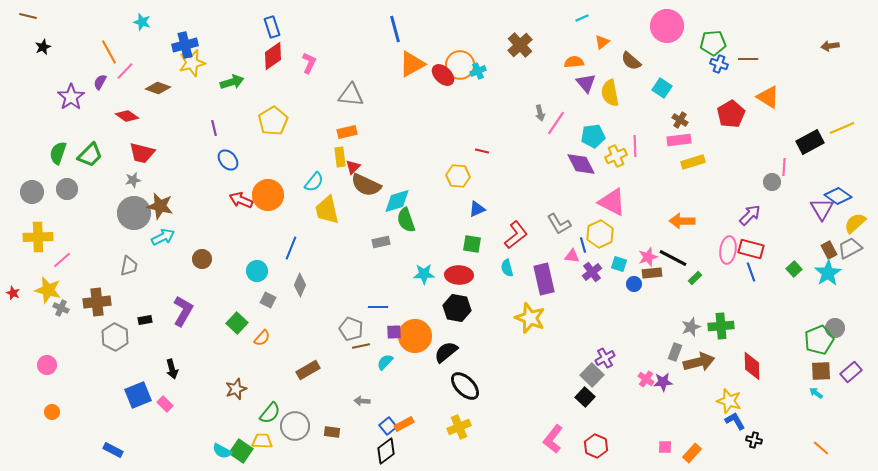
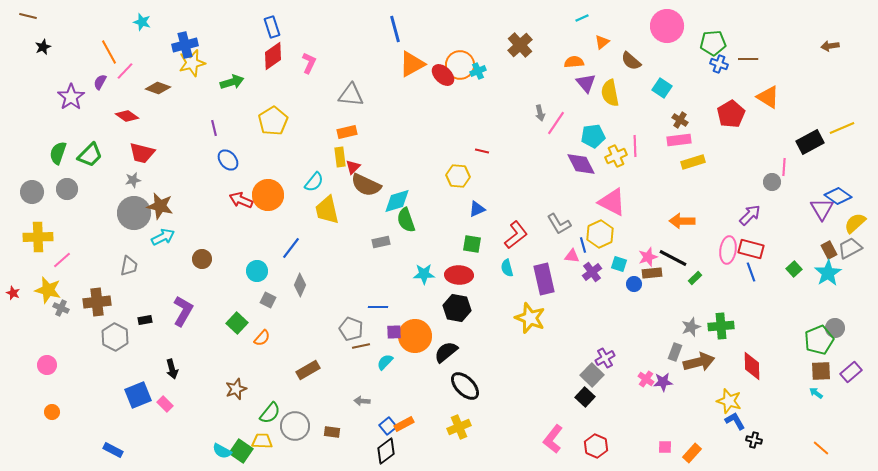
blue line at (291, 248): rotated 15 degrees clockwise
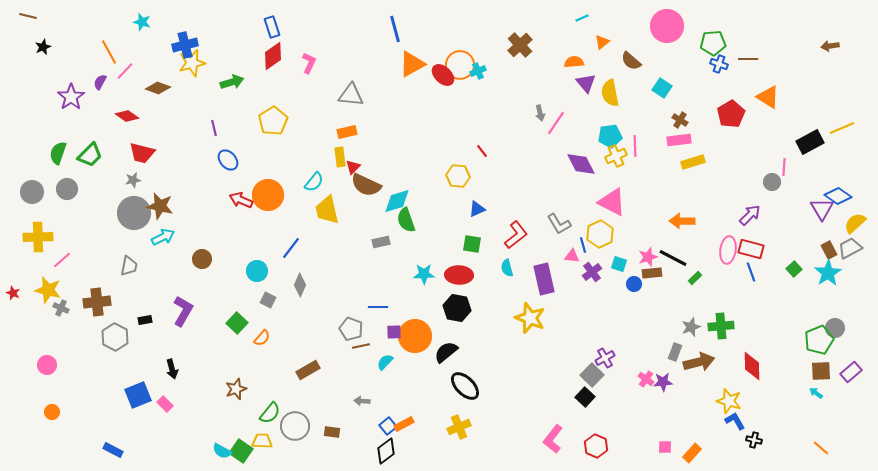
cyan pentagon at (593, 136): moved 17 px right
red line at (482, 151): rotated 40 degrees clockwise
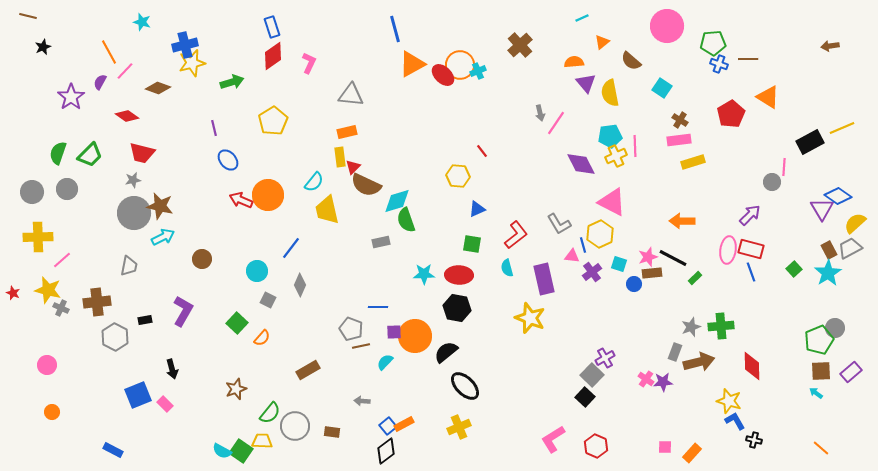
pink L-shape at (553, 439): rotated 20 degrees clockwise
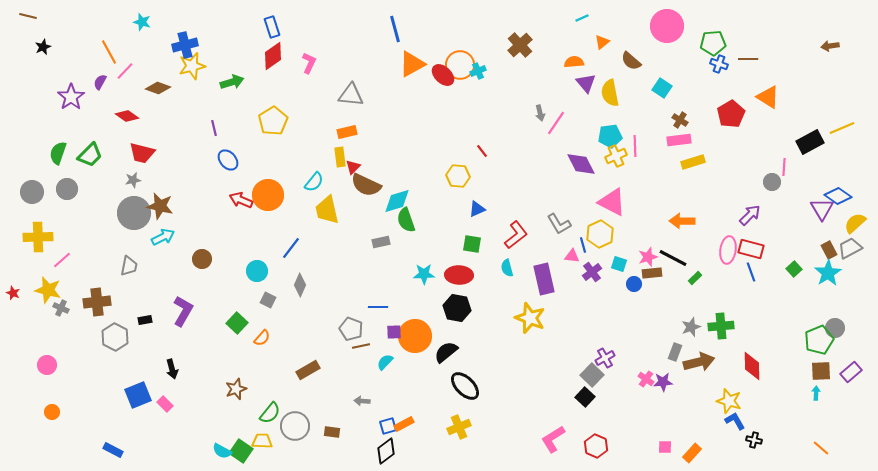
yellow star at (192, 63): moved 3 px down
cyan arrow at (816, 393): rotated 56 degrees clockwise
blue square at (388, 426): rotated 24 degrees clockwise
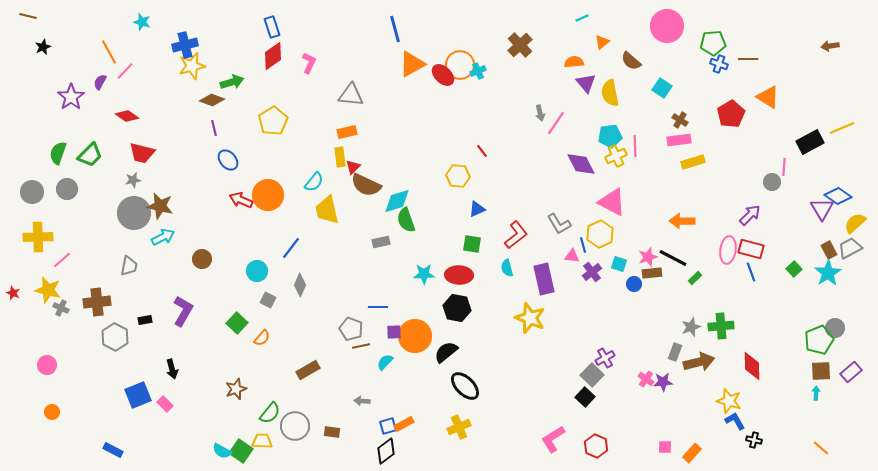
brown diamond at (158, 88): moved 54 px right, 12 px down
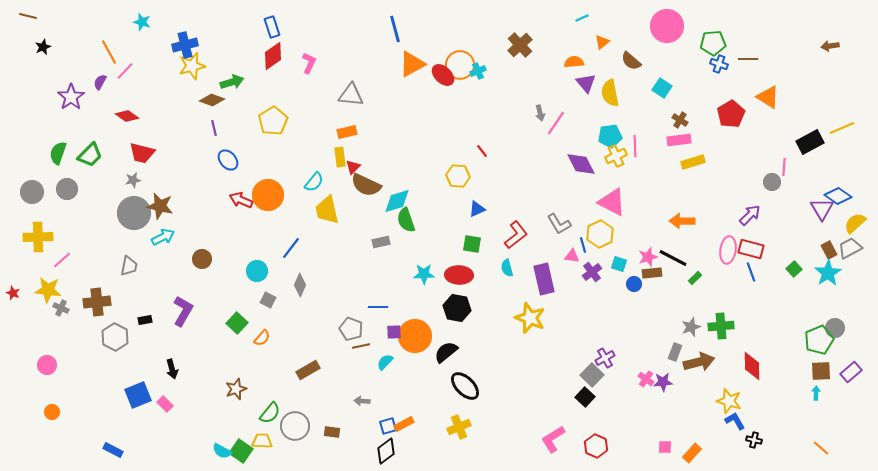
yellow star at (48, 290): rotated 8 degrees counterclockwise
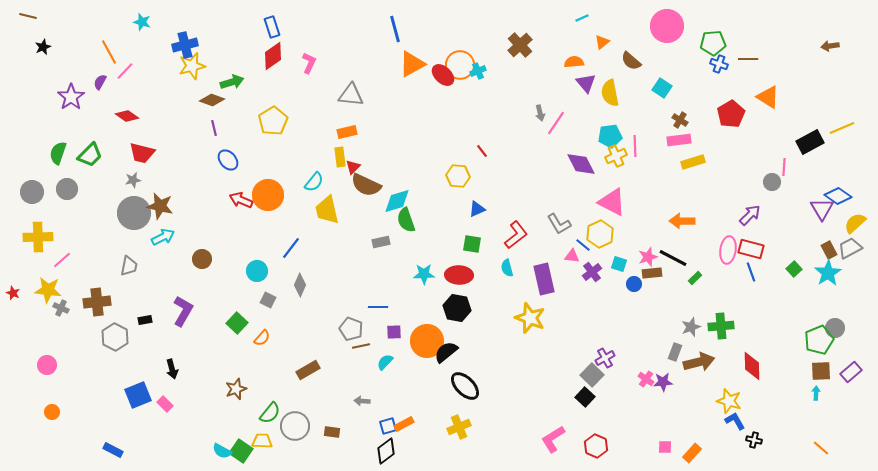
blue line at (583, 245): rotated 35 degrees counterclockwise
orange circle at (415, 336): moved 12 px right, 5 px down
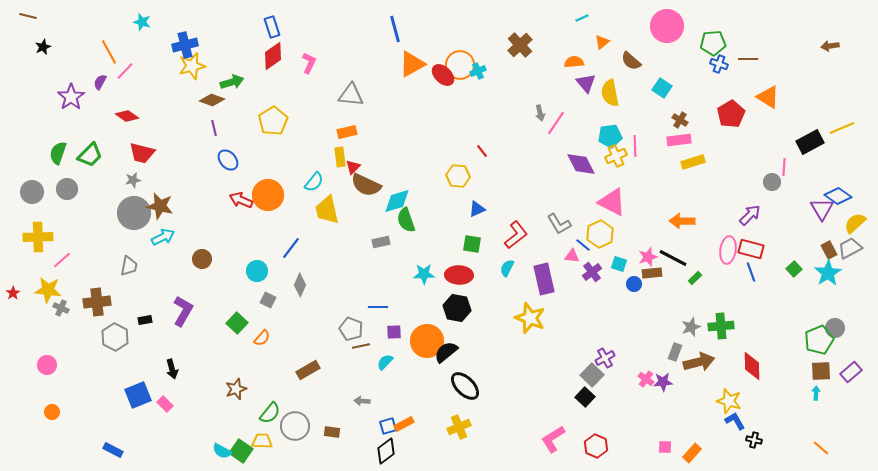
cyan semicircle at (507, 268): rotated 42 degrees clockwise
red star at (13, 293): rotated 16 degrees clockwise
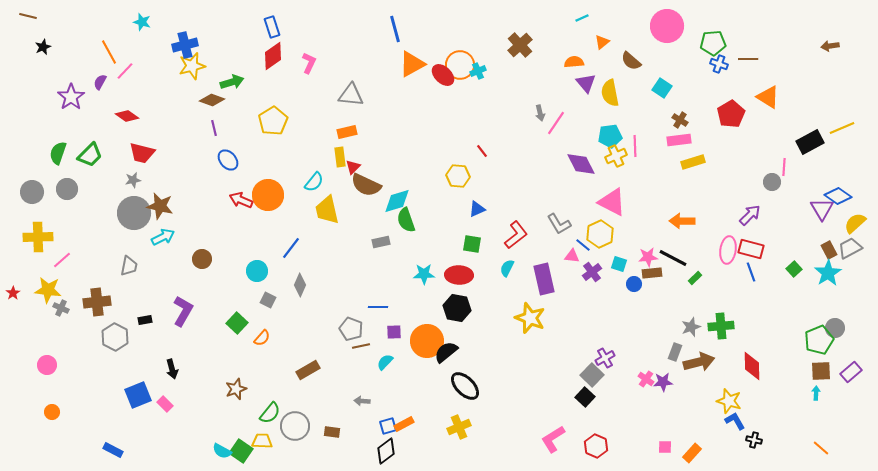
pink star at (648, 257): rotated 12 degrees clockwise
